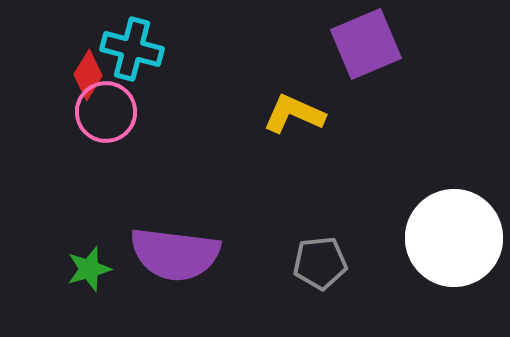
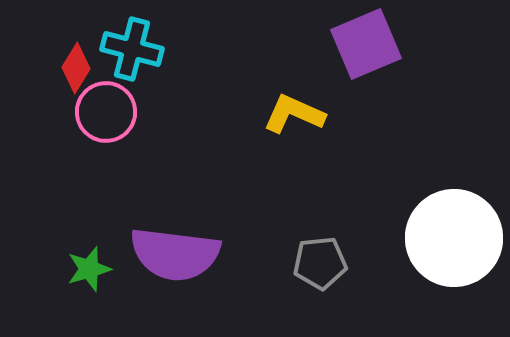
red diamond: moved 12 px left, 7 px up
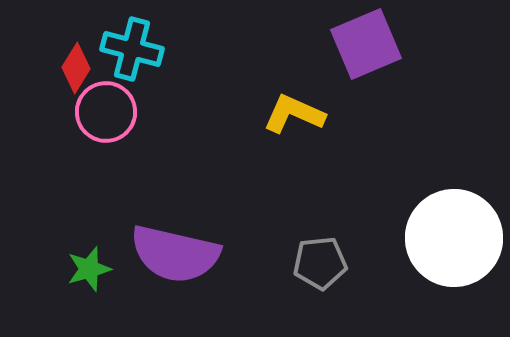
purple semicircle: rotated 6 degrees clockwise
